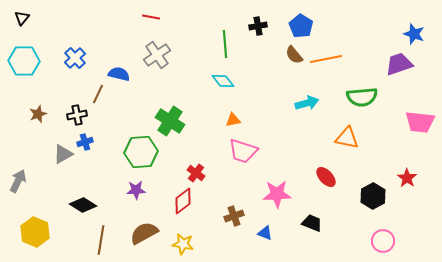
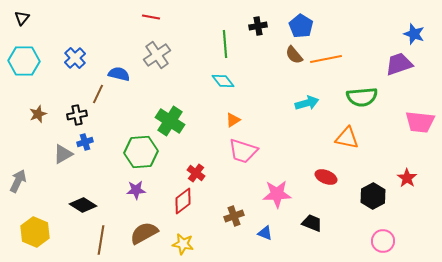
orange triangle at (233, 120): rotated 21 degrees counterclockwise
red ellipse at (326, 177): rotated 25 degrees counterclockwise
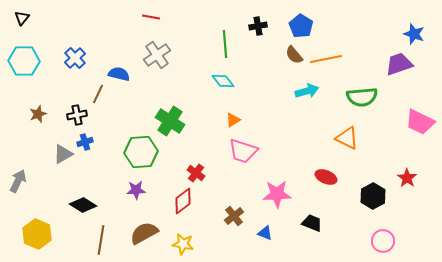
cyan arrow at (307, 103): moved 12 px up
pink trapezoid at (420, 122): rotated 20 degrees clockwise
orange triangle at (347, 138): rotated 15 degrees clockwise
brown cross at (234, 216): rotated 18 degrees counterclockwise
yellow hexagon at (35, 232): moved 2 px right, 2 px down
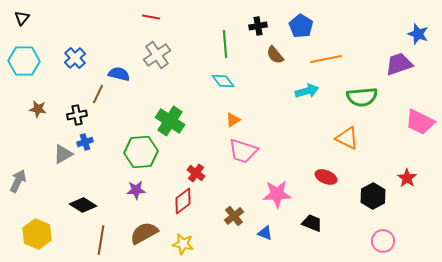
blue star at (414, 34): moved 4 px right
brown semicircle at (294, 55): moved 19 px left
brown star at (38, 114): moved 5 px up; rotated 30 degrees clockwise
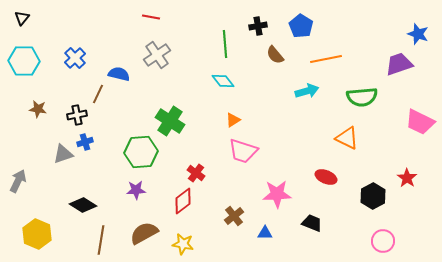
gray triangle at (63, 154): rotated 10 degrees clockwise
blue triangle at (265, 233): rotated 21 degrees counterclockwise
